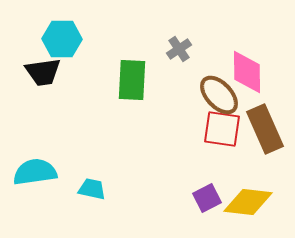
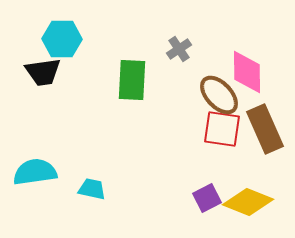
yellow diamond: rotated 15 degrees clockwise
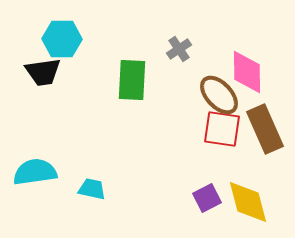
yellow diamond: rotated 54 degrees clockwise
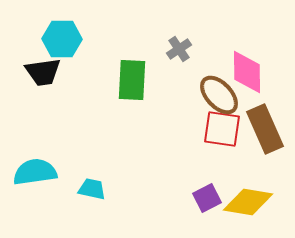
yellow diamond: rotated 66 degrees counterclockwise
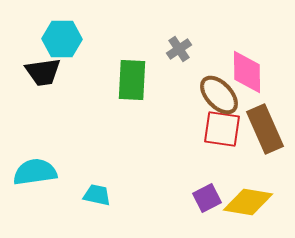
cyan trapezoid: moved 5 px right, 6 px down
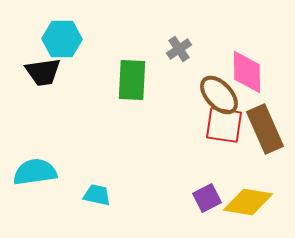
red square: moved 2 px right, 4 px up
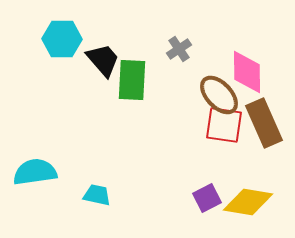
black trapezoid: moved 60 px right, 12 px up; rotated 123 degrees counterclockwise
brown rectangle: moved 1 px left, 6 px up
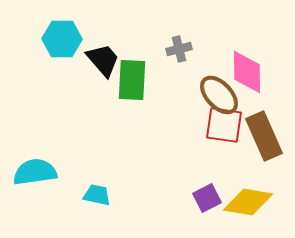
gray cross: rotated 20 degrees clockwise
brown rectangle: moved 13 px down
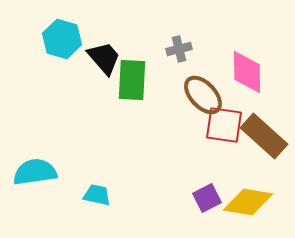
cyan hexagon: rotated 15 degrees clockwise
black trapezoid: moved 1 px right, 2 px up
brown ellipse: moved 16 px left
brown rectangle: rotated 24 degrees counterclockwise
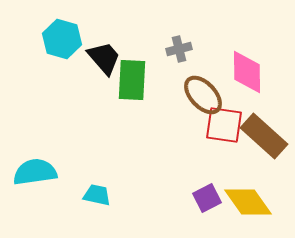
yellow diamond: rotated 45 degrees clockwise
